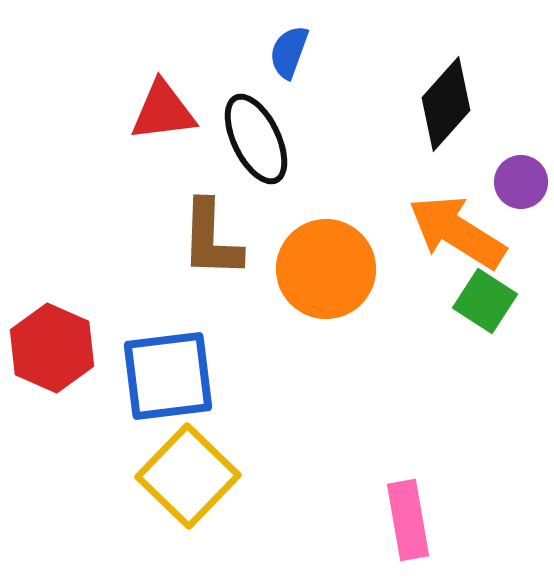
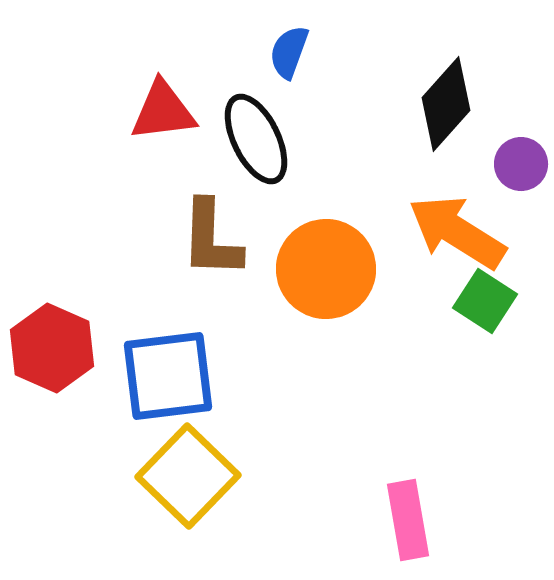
purple circle: moved 18 px up
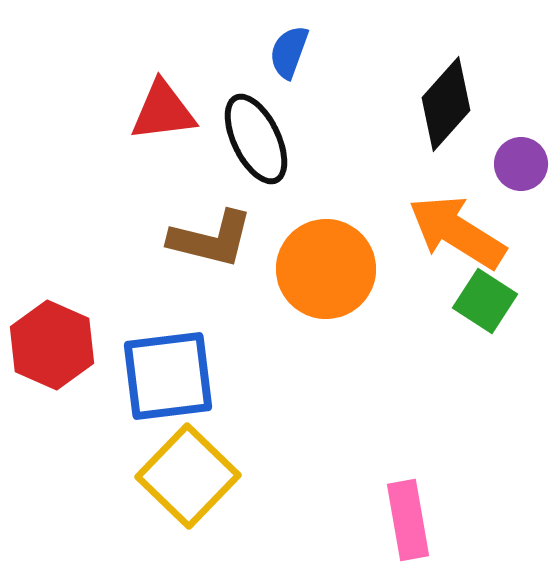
brown L-shape: rotated 78 degrees counterclockwise
red hexagon: moved 3 px up
